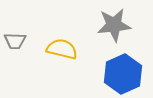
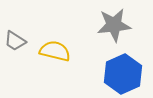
gray trapezoid: rotated 30 degrees clockwise
yellow semicircle: moved 7 px left, 2 px down
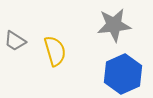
yellow semicircle: rotated 60 degrees clockwise
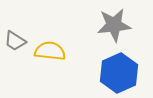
yellow semicircle: moved 5 px left; rotated 68 degrees counterclockwise
blue hexagon: moved 4 px left, 1 px up
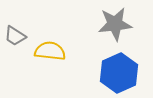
gray star: moved 1 px right, 1 px up
gray trapezoid: moved 5 px up
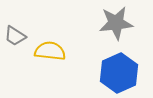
gray star: moved 1 px right, 1 px up
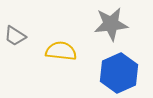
gray star: moved 5 px left, 1 px down
yellow semicircle: moved 11 px right
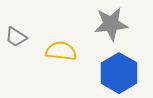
gray trapezoid: moved 1 px right, 1 px down
blue hexagon: rotated 6 degrees counterclockwise
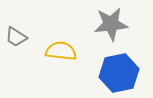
blue hexagon: rotated 18 degrees clockwise
